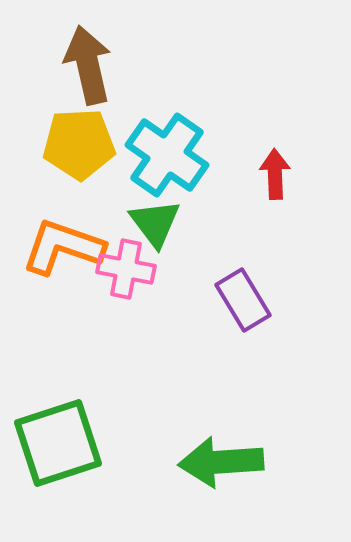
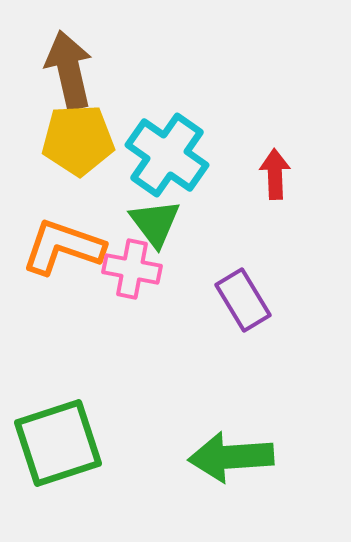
brown arrow: moved 19 px left, 5 px down
yellow pentagon: moved 1 px left, 4 px up
pink cross: moved 6 px right
green arrow: moved 10 px right, 5 px up
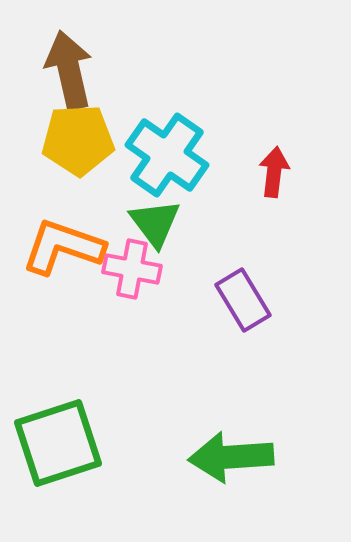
red arrow: moved 1 px left, 2 px up; rotated 9 degrees clockwise
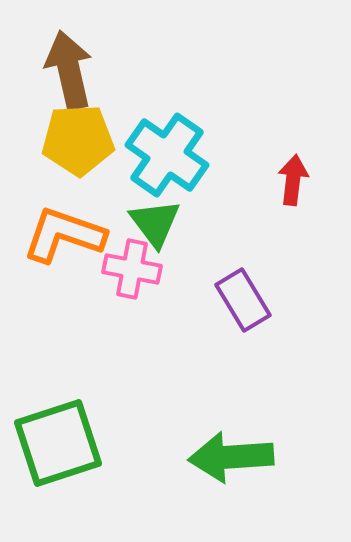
red arrow: moved 19 px right, 8 px down
orange L-shape: moved 1 px right, 12 px up
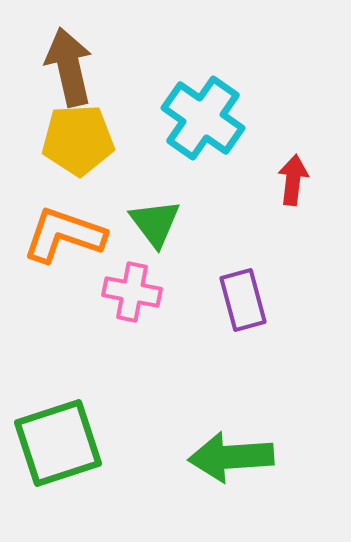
brown arrow: moved 3 px up
cyan cross: moved 36 px right, 37 px up
pink cross: moved 23 px down
purple rectangle: rotated 16 degrees clockwise
